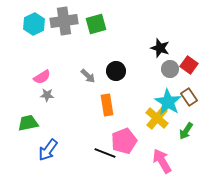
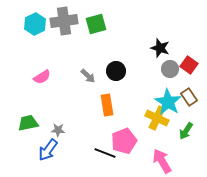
cyan hexagon: moved 1 px right
gray star: moved 11 px right, 35 px down
yellow cross: rotated 15 degrees counterclockwise
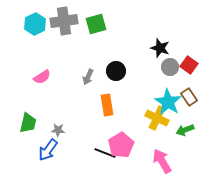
gray circle: moved 2 px up
gray arrow: moved 1 px down; rotated 70 degrees clockwise
green trapezoid: rotated 115 degrees clockwise
green arrow: moved 1 px left, 1 px up; rotated 36 degrees clockwise
pink pentagon: moved 3 px left, 4 px down; rotated 10 degrees counterclockwise
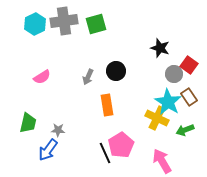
gray circle: moved 4 px right, 7 px down
black line: rotated 45 degrees clockwise
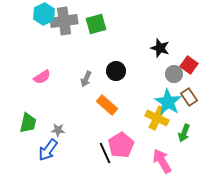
cyan hexagon: moved 9 px right, 10 px up
gray arrow: moved 2 px left, 2 px down
orange rectangle: rotated 40 degrees counterclockwise
green arrow: moved 1 px left, 3 px down; rotated 48 degrees counterclockwise
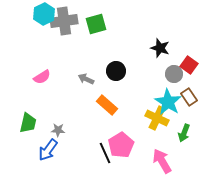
gray arrow: rotated 91 degrees clockwise
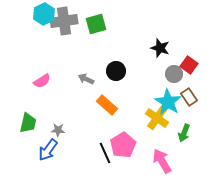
pink semicircle: moved 4 px down
yellow cross: rotated 10 degrees clockwise
pink pentagon: moved 2 px right
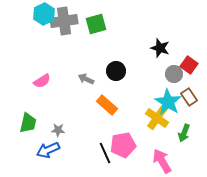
pink pentagon: rotated 20 degrees clockwise
blue arrow: rotated 30 degrees clockwise
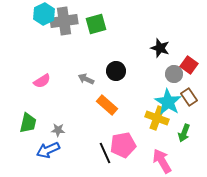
yellow cross: rotated 15 degrees counterclockwise
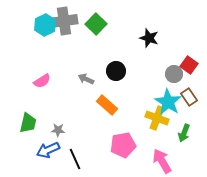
cyan hexagon: moved 1 px right, 11 px down
green square: rotated 30 degrees counterclockwise
black star: moved 11 px left, 10 px up
black line: moved 30 px left, 6 px down
